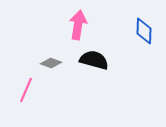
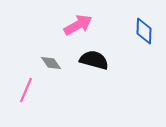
pink arrow: rotated 52 degrees clockwise
gray diamond: rotated 35 degrees clockwise
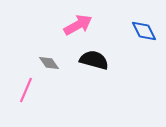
blue diamond: rotated 28 degrees counterclockwise
gray diamond: moved 2 px left
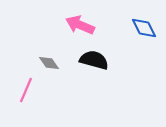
pink arrow: moved 2 px right; rotated 128 degrees counterclockwise
blue diamond: moved 3 px up
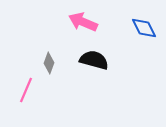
pink arrow: moved 3 px right, 3 px up
gray diamond: rotated 55 degrees clockwise
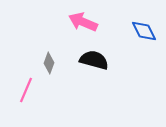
blue diamond: moved 3 px down
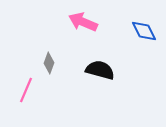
black semicircle: moved 6 px right, 10 px down
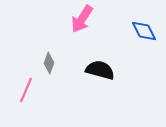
pink arrow: moved 1 px left, 3 px up; rotated 80 degrees counterclockwise
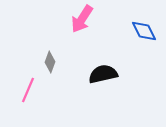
gray diamond: moved 1 px right, 1 px up
black semicircle: moved 3 px right, 4 px down; rotated 28 degrees counterclockwise
pink line: moved 2 px right
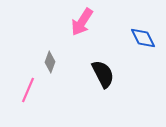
pink arrow: moved 3 px down
blue diamond: moved 1 px left, 7 px down
black semicircle: rotated 76 degrees clockwise
